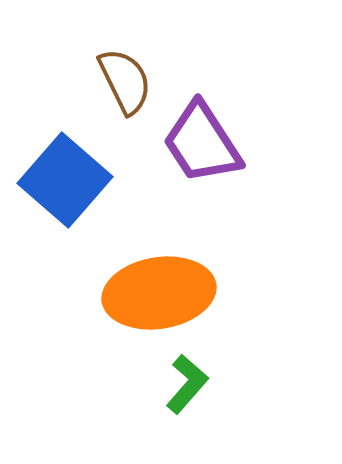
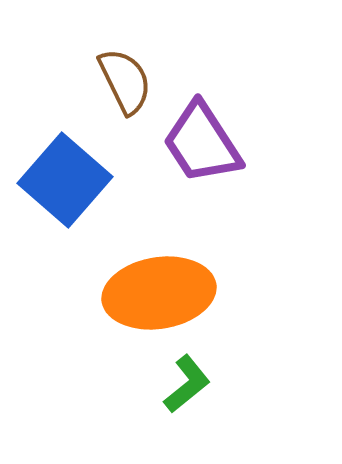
green L-shape: rotated 10 degrees clockwise
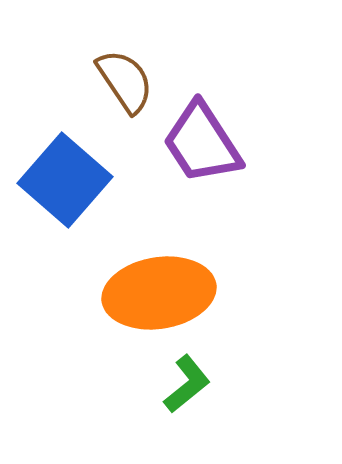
brown semicircle: rotated 8 degrees counterclockwise
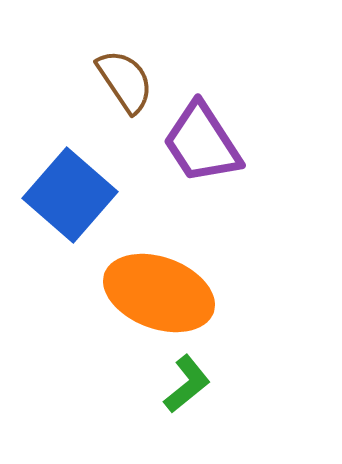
blue square: moved 5 px right, 15 px down
orange ellipse: rotated 29 degrees clockwise
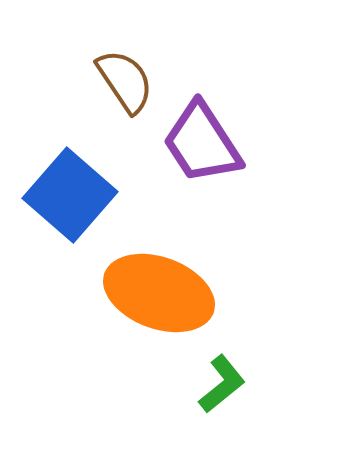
green L-shape: moved 35 px right
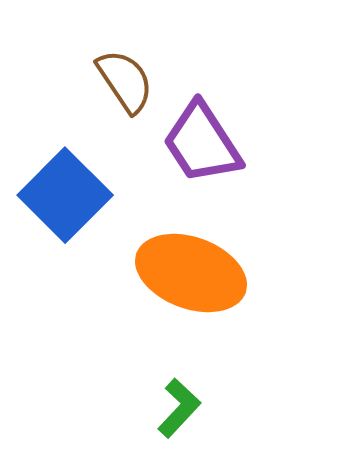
blue square: moved 5 px left; rotated 4 degrees clockwise
orange ellipse: moved 32 px right, 20 px up
green L-shape: moved 43 px left, 24 px down; rotated 8 degrees counterclockwise
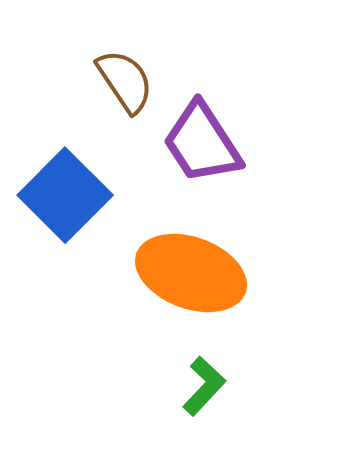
green L-shape: moved 25 px right, 22 px up
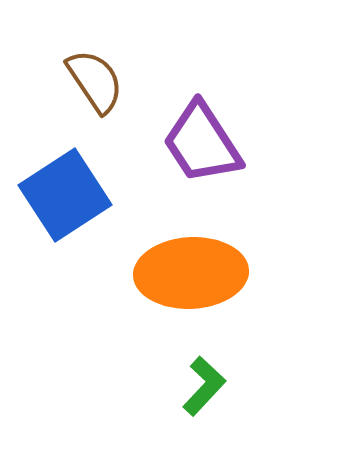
brown semicircle: moved 30 px left
blue square: rotated 12 degrees clockwise
orange ellipse: rotated 23 degrees counterclockwise
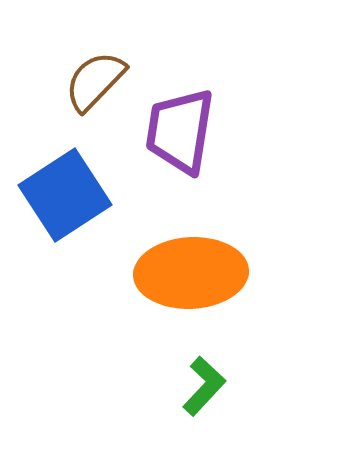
brown semicircle: rotated 102 degrees counterclockwise
purple trapezoid: moved 22 px left, 12 px up; rotated 42 degrees clockwise
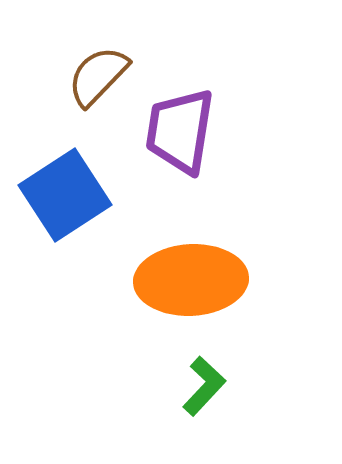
brown semicircle: moved 3 px right, 5 px up
orange ellipse: moved 7 px down
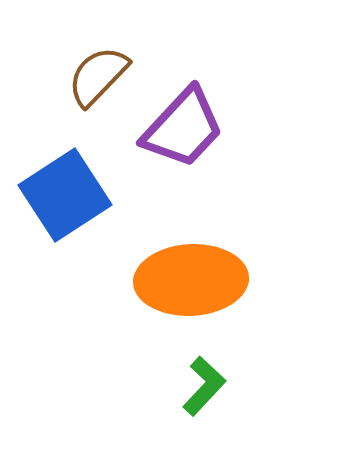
purple trapezoid: moved 3 px right, 3 px up; rotated 146 degrees counterclockwise
